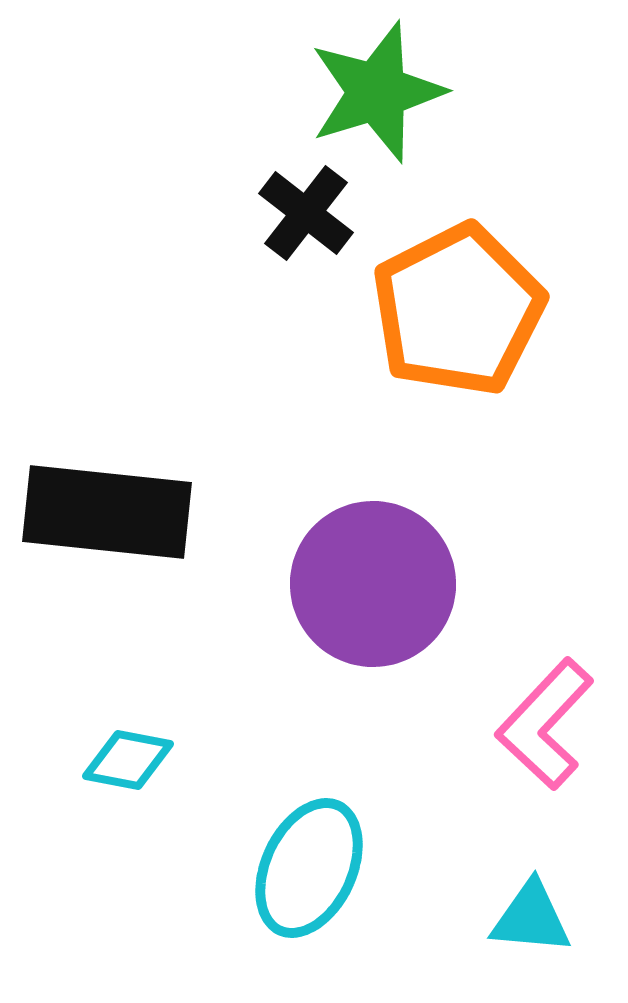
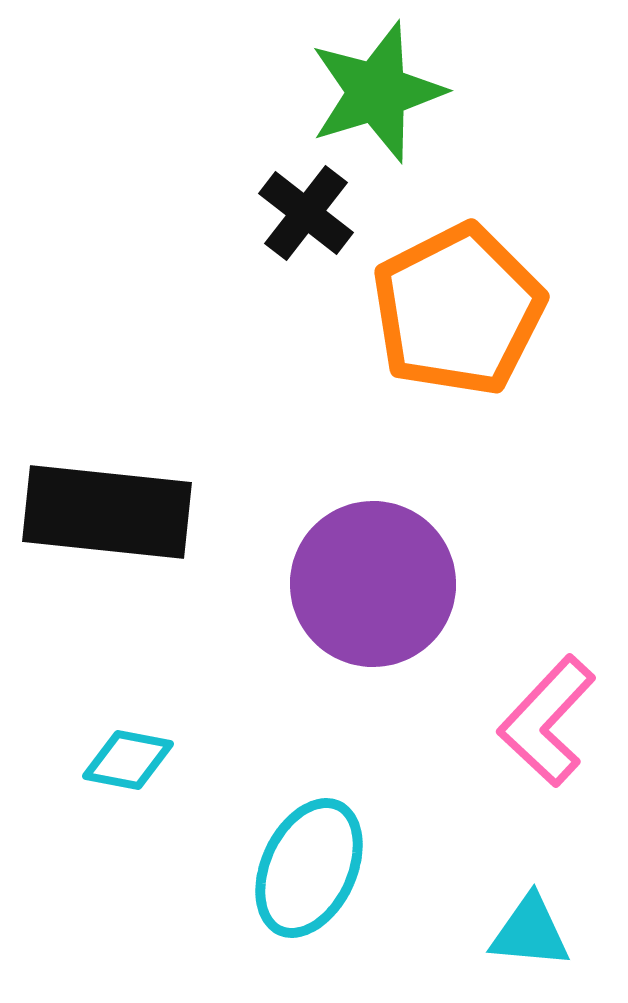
pink L-shape: moved 2 px right, 3 px up
cyan triangle: moved 1 px left, 14 px down
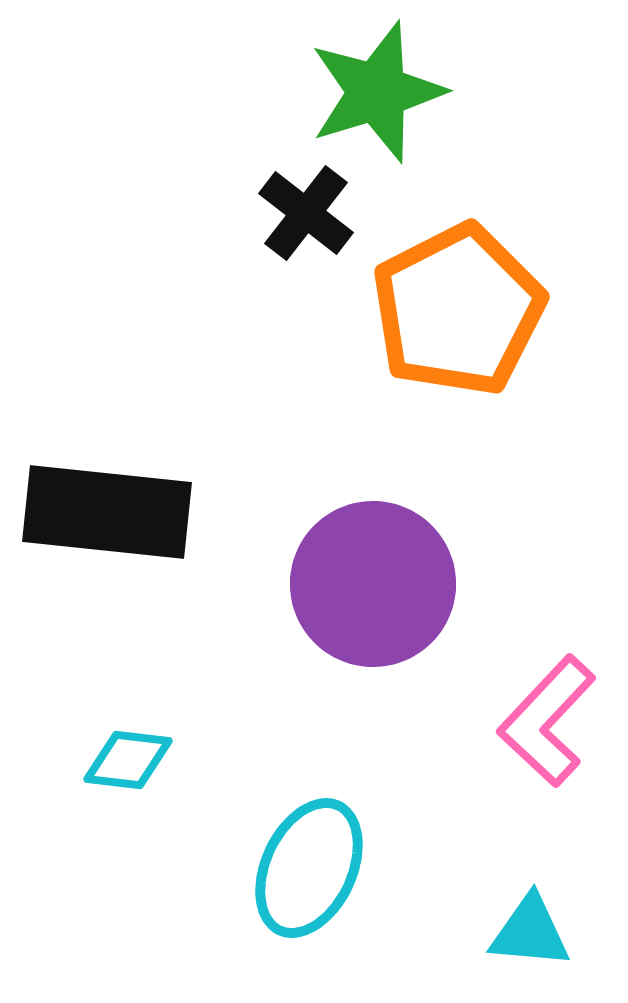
cyan diamond: rotated 4 degrees counterclockwise
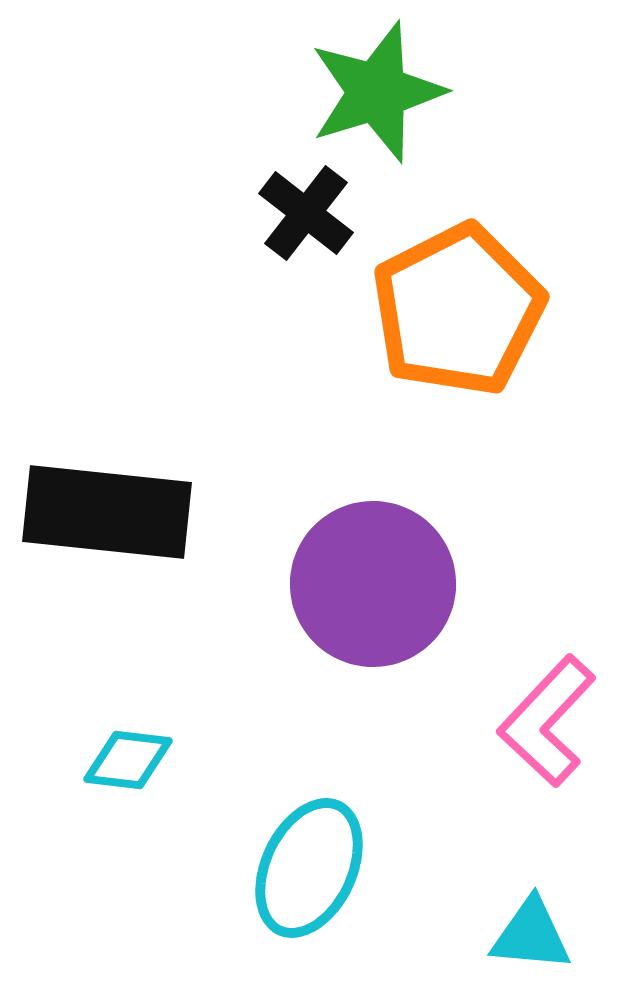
cyan triangle: moved 1 px right, 3 px down
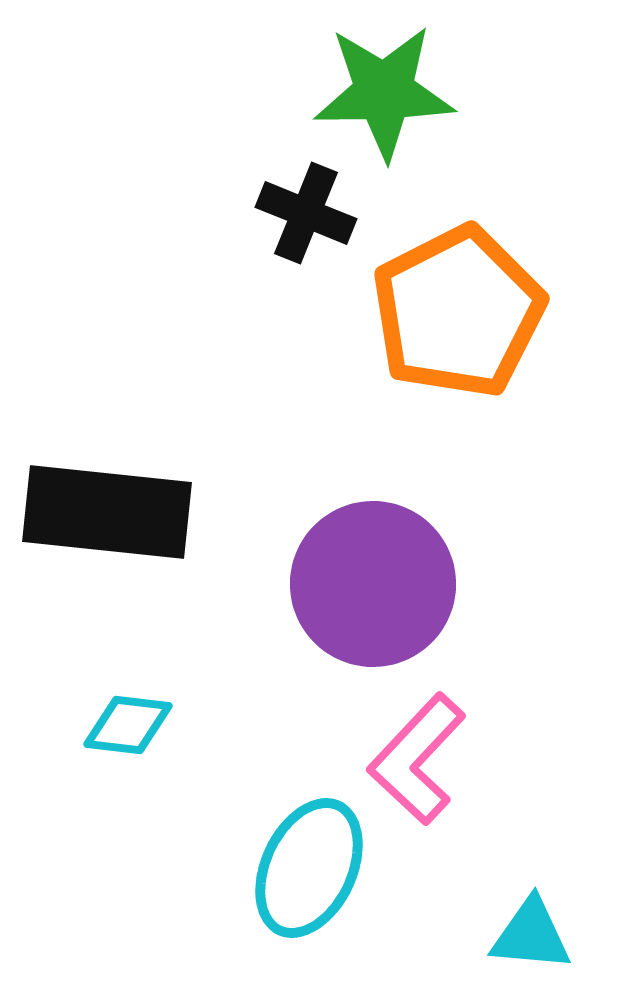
green star: moved 7 px right; rotated 16 degrees clockwise
black cross: rotated 16 degrees counterclockwise
orange pentagon: moved 2 px down
pink L-shape: moved 130 px left, 38 px down
cyan diamond: moved 35 px up
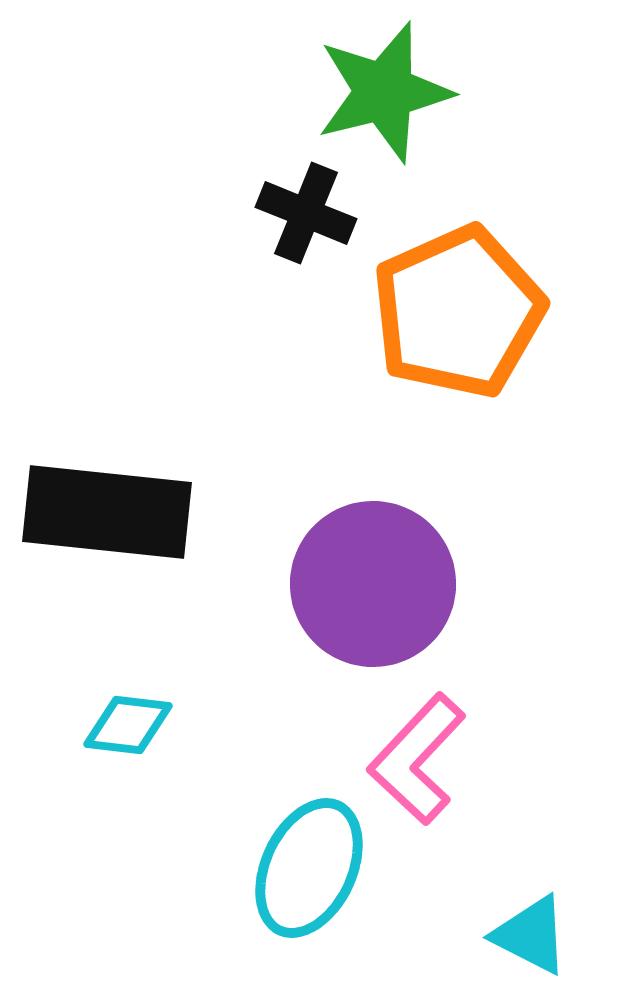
green star: rotated 13 degrees counterclockwise
orange pentagon: rotated 3 degrees clockwise
cyan triangle: rotated 22 degrees clockwise
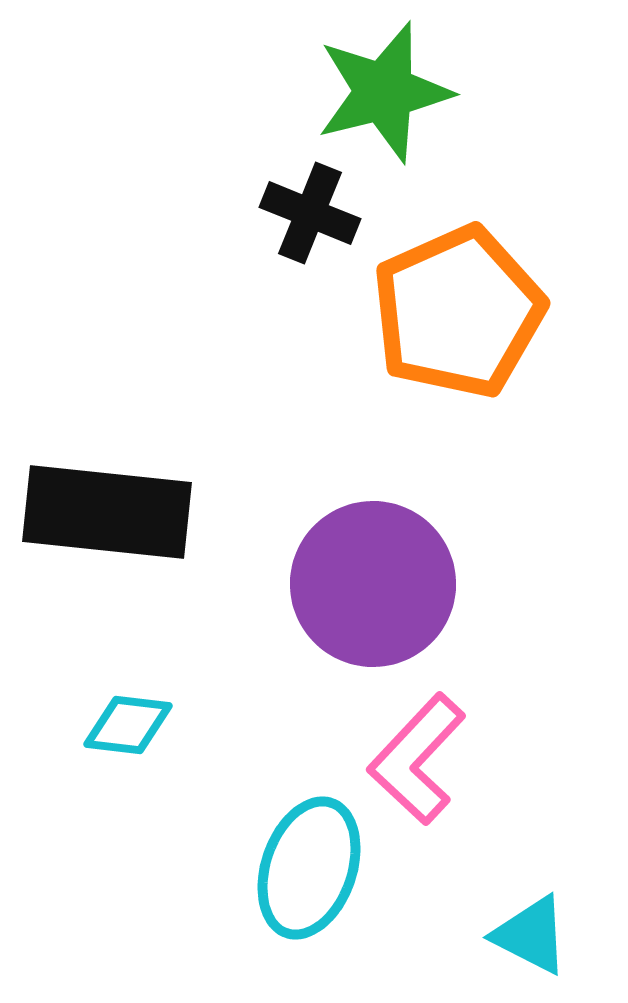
black cross: moved 4 px right
cyan ellipse: rotated 6 degrees counterclockwise
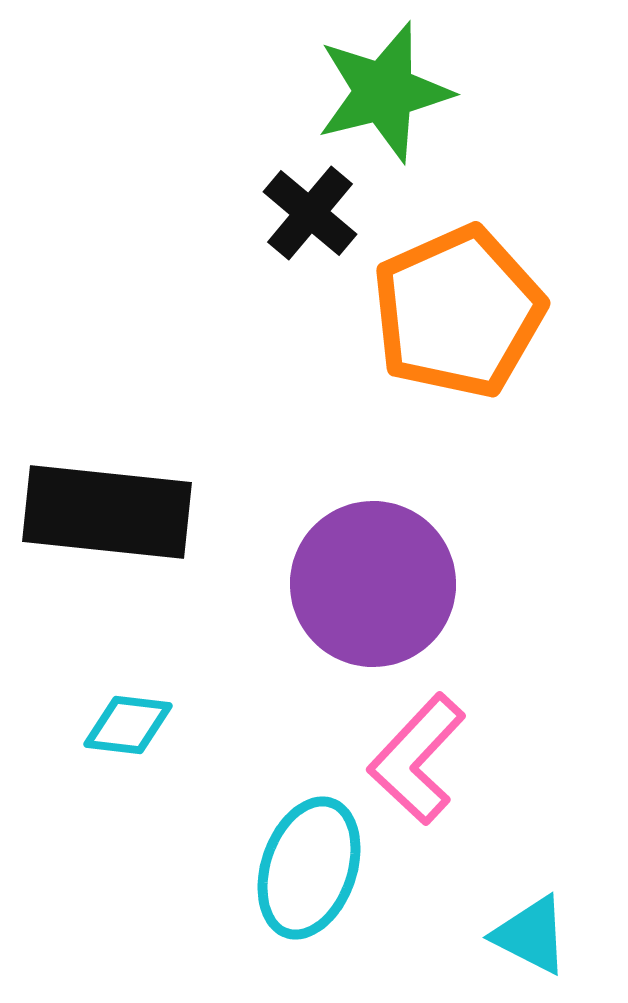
black cross: rotated 18 degrees clockwise
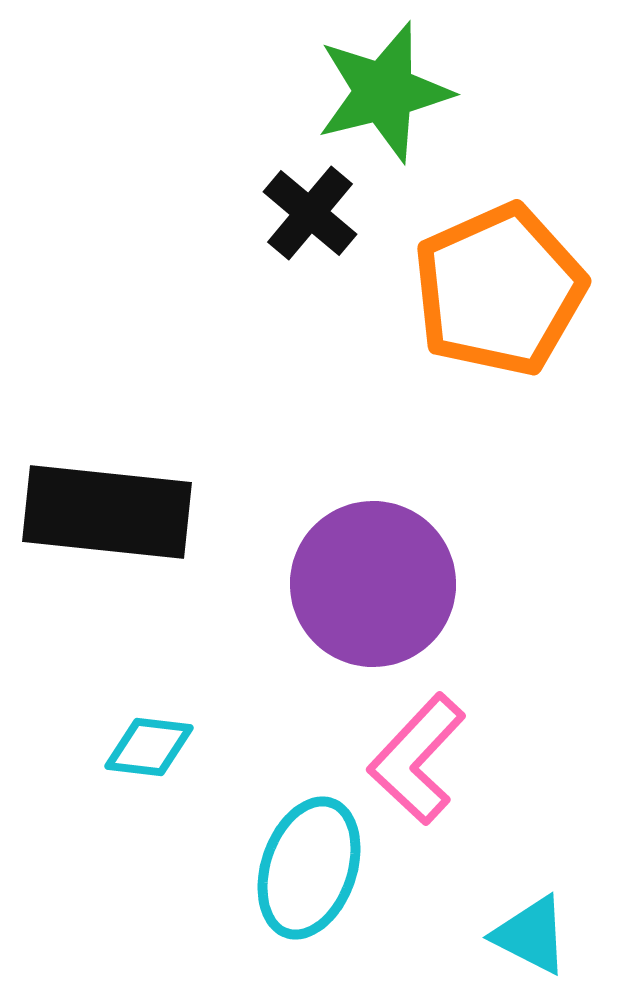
orange pentagon: moved 41 px right, 22 px up
cyan diamond: moved 21 px right, 22 px down
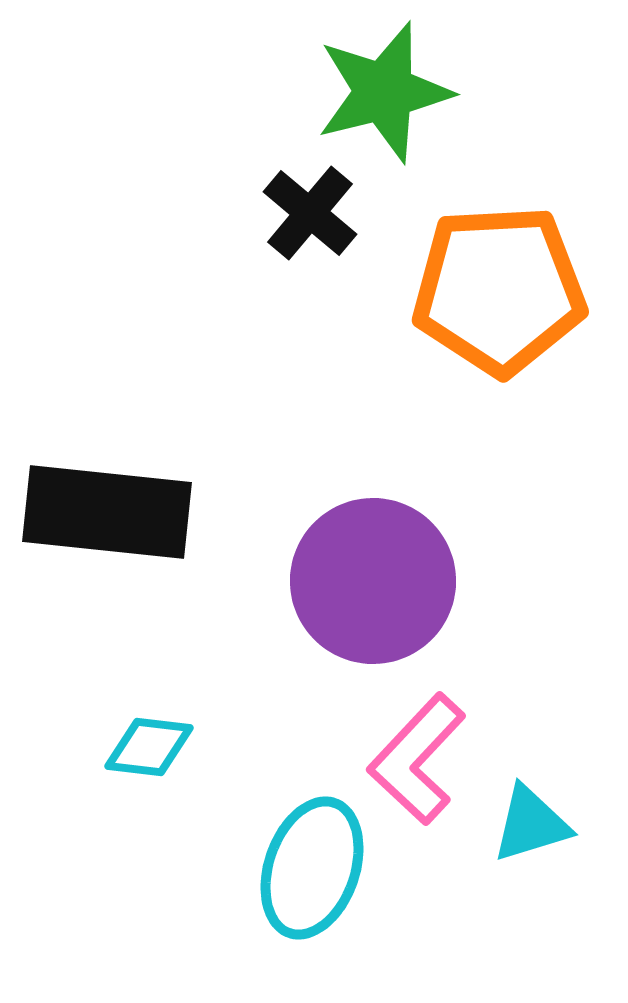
orange pentagon: rotated 21 degrees clockwise
purple circle: moved 3 px up
cyan ellipse: moved 3 px right
cyan triangle: moved 111 px up; rotated 44 degrees counterclockwise
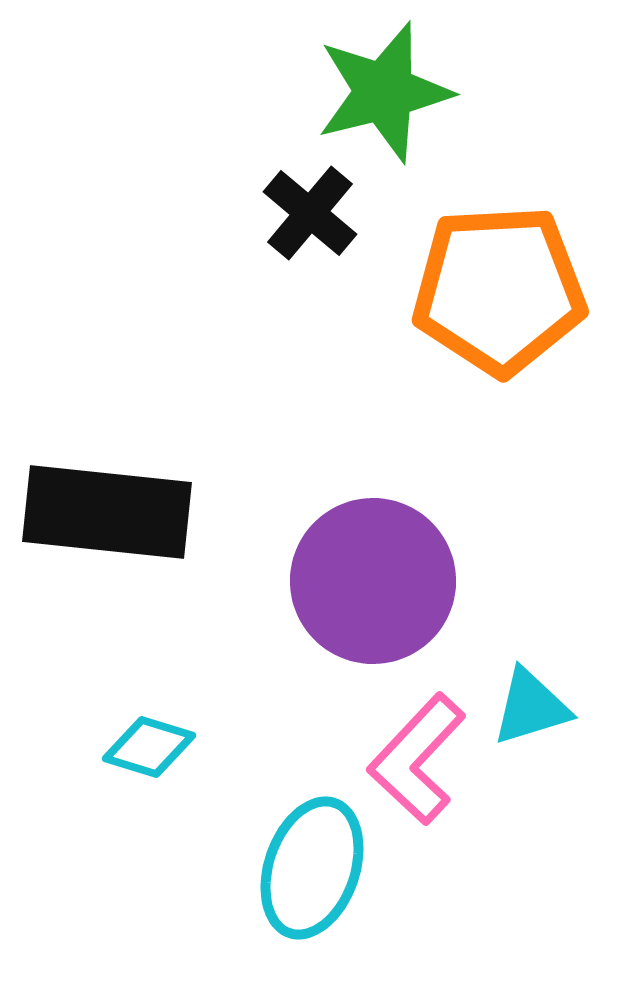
cyan diamond: rotated 10 degrees clockwise
cyan triangle: moved 117 px up
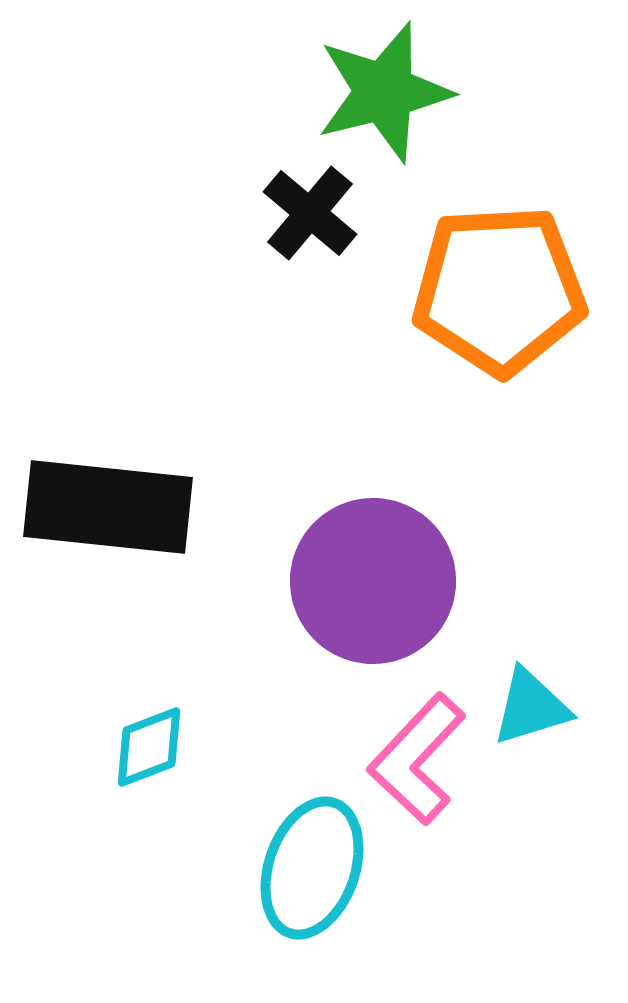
black rectangle: moved 1 px right, 5 px up
cyan diamond: rotated 38 degrees counterclockwise
